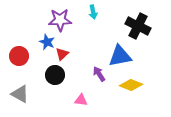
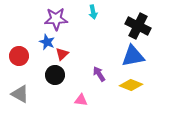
purple star: moved 4 px left, 1 px up
blue triangle: moved 13 px right
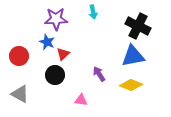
red triangle: moved 1 px right
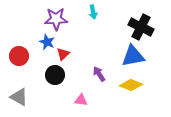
black cross: moved 3 px right, 1 px down
gray triangle: moved 1 px left, 3 px down
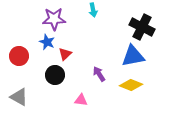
cyan arrow: moved 2 px up
purple star: moved 2 px left
black cross: moved 1 px right
red triangle: moved 2 px right
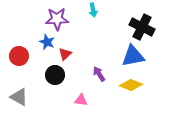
purple star: moved 3 px right
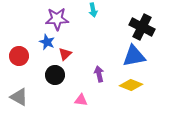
blue triangle: moved 1 px right
purple arrow: rotated 21 degrees clockwise
